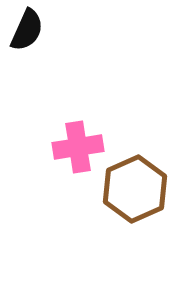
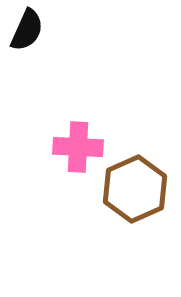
pink cross: rotated 12 degrees clockwise
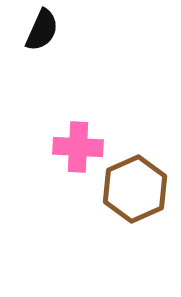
black semicircle: moved 15 px right
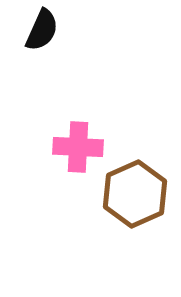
brown hexagon: moved 5 px down
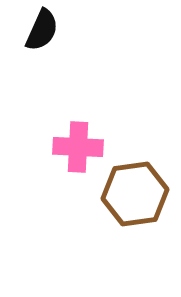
brown hexagon: rotated 16 degrees clockwise
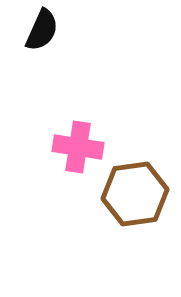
pink cross: rotated 6 degrees clockwise
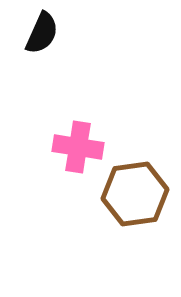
black semicircle: moved 3 px down
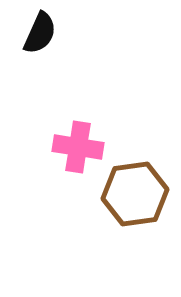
black semicircle: moved 2 px left
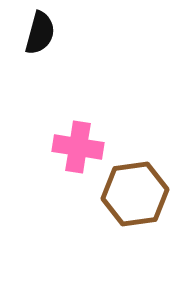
black semicircle: rotated 9 degrees counterclockwise
